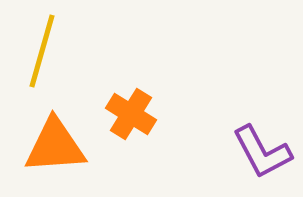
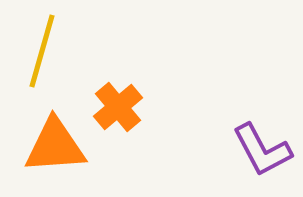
orange cross: moved 13 px left, 7 px up; rotated 18 degrees clockwise
purple L-shape: moved 2 px up
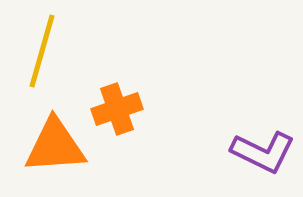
orange cross: moved 1 px left, 2 px down; rotated 21 degrees clockwise
purple L-shape: moved 1 px right, 2 px down; rotated 36 degrees counterclockwise
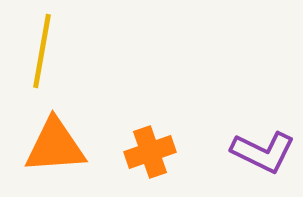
yellow line: rotated 6 degrees counterclockwise
orange cross: moved 33 px right, 43 px down
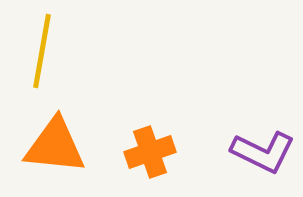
orange triangle: rotated 10 degrees clockwise
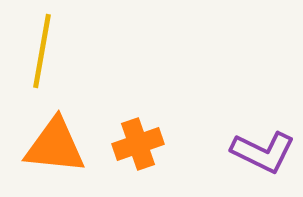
orange cross: moved 12 px left, 8 px up
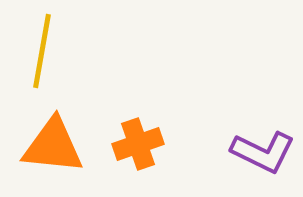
orange triangle: moved 2 px left
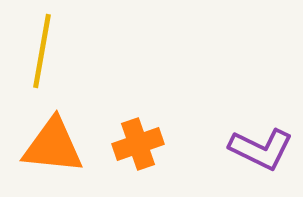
purple L-shape: moved 2 px left, 3 px up
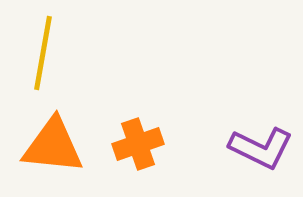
yellow line: moved 1 px right, 2 px down
purple L-shape: moved 1 px up
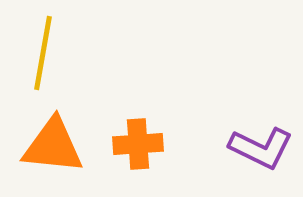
orange cross: rotated 15 degrees clockwise
